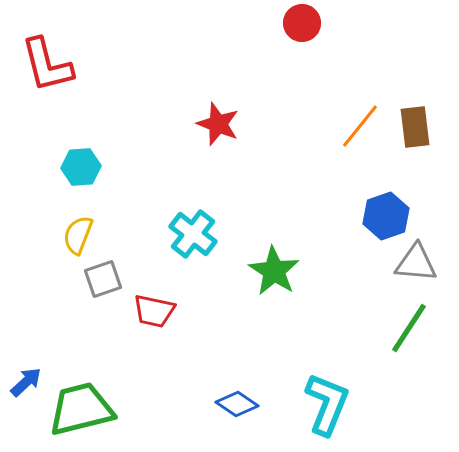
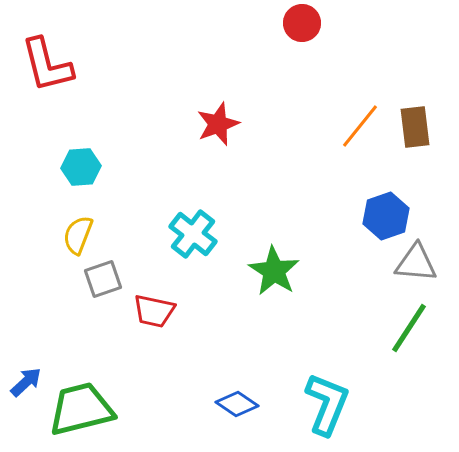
red star: rotated 30 degrees clockwise
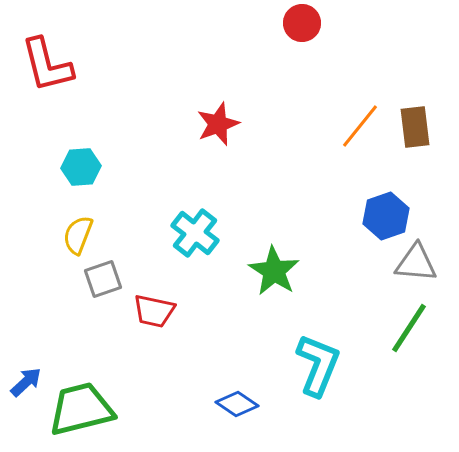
cyan cross: moved 2 px right, 1 px up
cyan L-shape: moved 9 px left, 39 px up
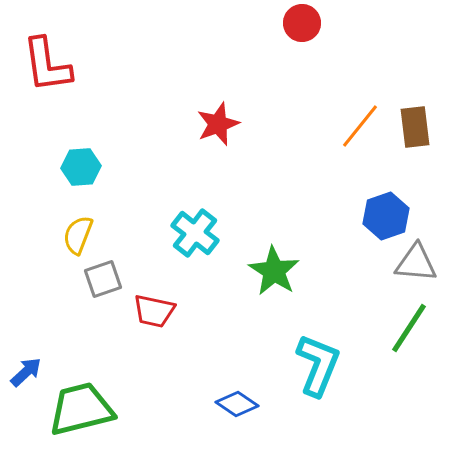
red L-shape: rotated 6 degrees clockwise
blue arrow: moved 10 px up
